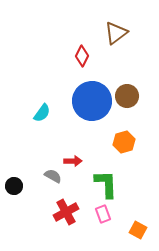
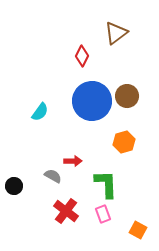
cyan semicircle: moved 2 px left, 1 px up
red cross: moved 1 px up; rotated 25 degrees counterclockwise
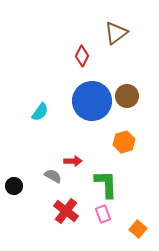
orange square: moved 1 px up; rotated 12 degrees clockwise
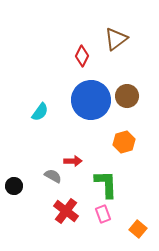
brown triangle: moved 6 px down
blue circle: moved 1 px left, 1 px up
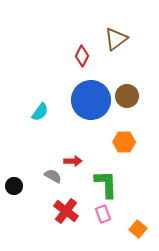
orange hexagon: rotated 15 degrees clockwise
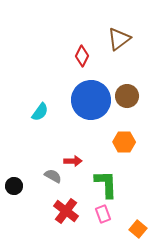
brown triangle: moved 3 px right
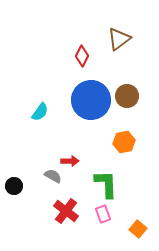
orange hexagon: rotated 10 degrees counterclockwise
red arrow: moved 3 px left
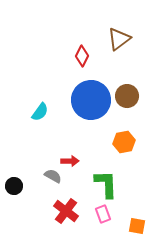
orange square: moved 1 px left, 3 px up; rotated 30 degrees counterclockwise
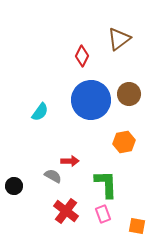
brown circle: moved 2 px right, 2 px up
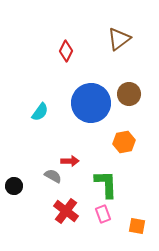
red diamond: moved 16 px left, 5 px up
blue circle: moved 3 px down
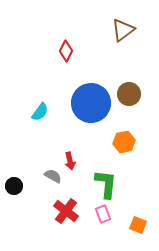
brown triangle: moved 4 px right, 9 px up
red arrow: rotated 78 degrees clockwise
green L-shape: rotated 8 degrees clockwise
orange square: moved 1 px right, 1 px up; rotated 12 degrees clockwise
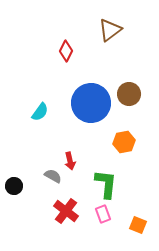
brown triangle: moved 13 px left
